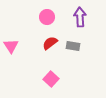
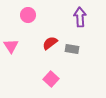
pink circle: moved 19 px left, 2 px up
gray rectangle: moved 1 px left, 3 px down
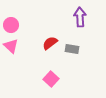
pink circle: moved 17 px left, 10 px down
pink triangle: rotated 14 degrees counterclockwise
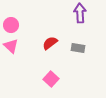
purple arrow: moved 4 px up
gray rectangle: moved 6 px right, 1 px up
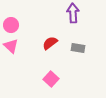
purple arrow: moved 7 px left
